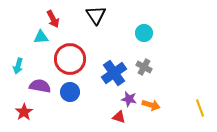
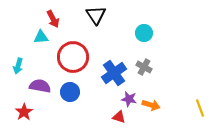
red circle: moved 3 px right, 2 px up
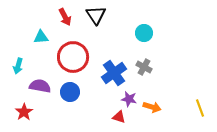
red arrow: moved 12 px right, 2 px up
orange arrow: moved 1 px right, 2 px down
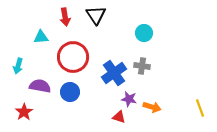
red arrow: rotated 18 degrees clockwise
gray cross: moved 2 px left, 1 px up; rotated 21 degrees counterclockwise
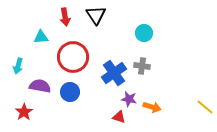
yellow line: moved 5 px right, 1 px up; rotated 30 degrees counterclockwise
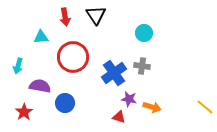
blue circle: moved 5 px left, 11 px down
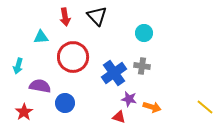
black triangle: moved 1 px right, 1 px down; rotated 10 degrees counterclockwise
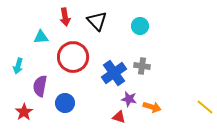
black triangle: moved 5 px down
cyan circle: moved 4 px left, 7 px up
purple semicircle: rotated 90 degrees counterclockwise
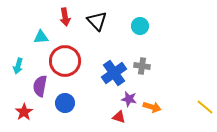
red circle: moved 8 px left, 4 px down
